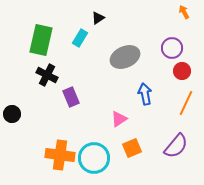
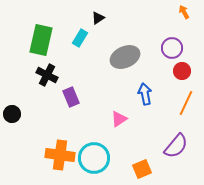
orange square: moved 10 px right, 21 px down
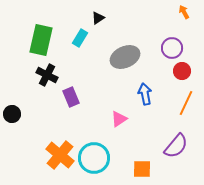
orange cross: rotated 32 degrees clockwise
orange square: rotated 24 degrees clockwise
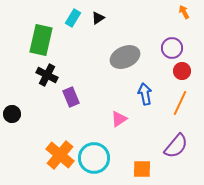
cyan rectangle: moved 7 px left, 20 px up
orange line: moved 6 px left
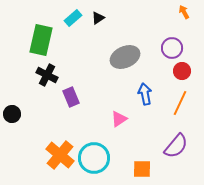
cyan rectangle: rotated 18 degrees clockwise
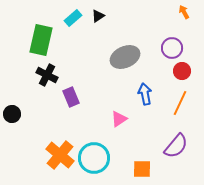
black triangle: moved 2 px up
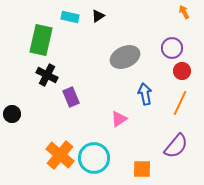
cyan rectangle: moved 3 px left, 1 px up; rotated 54 degrees clockwise
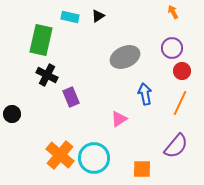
orange arrow: moved 11 px left
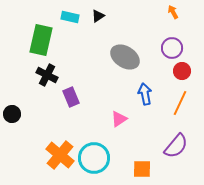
gray ellipse: rotated 56 degrees clockwise
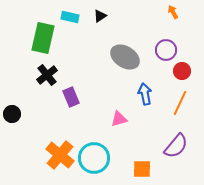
black triangle: moved 2 px right
green rectangle: moved 2 px right, 2 px up
purple circle: moved 6 px left, 2 px down
black cross: rotated 25 degrees clockwise
pink triangle: rotated 18 degrees clockwise
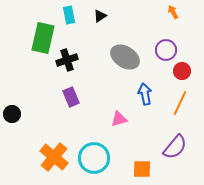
cyan rectangle: moved 1 px left, 2 px up; rotated 66 degrees clockwise
black cross: moved 20 px right, 15 px up; rotated 20 degrees clockwise
purple semicircle: moved 1 px left, 1 px down
orange cross: moved 6 px left, 2 px down
